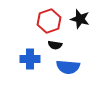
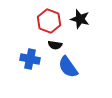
red hexagon: rotated 20 degrees counterclockwise
blue cross: rotated 12 degrees clockwise
blue semicircle: rotated 50 degrees clockwise
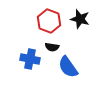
black semicircle: moved 3 px left, 2 px down
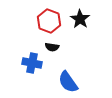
black star: rotated 18 degrees clockwise
blue cross: moved 2 px right, 4 px down
blue semicircle: moved 15 px down
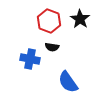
blue cross: moved 2 px left, 4 px up
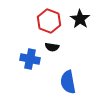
blue semicircle: rotated 25 degrees clockwise
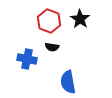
blue cross: moved 3 px left
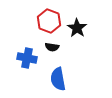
black star: moved 3 px left, 9 px down
blue cross: moved 1 px up
blue semicircle: moved 10 px left, 3 px up
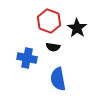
black semicircle: moved 1 px right
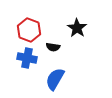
red hexagon: moved 20 px left, 9 px down
blue semicircle: moved 3 px left; rotated 40 degrees clockwise
